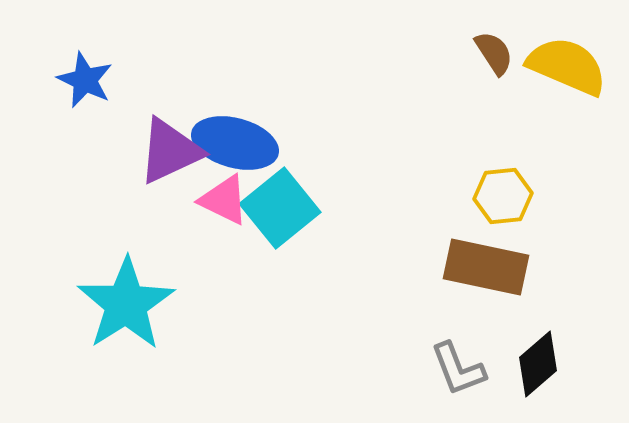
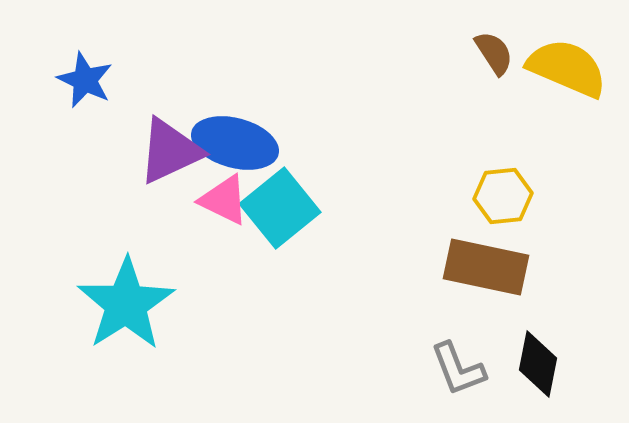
yellow semicircle: moved 2 px down
black diamond: rotated 38 degrees counterclockwise
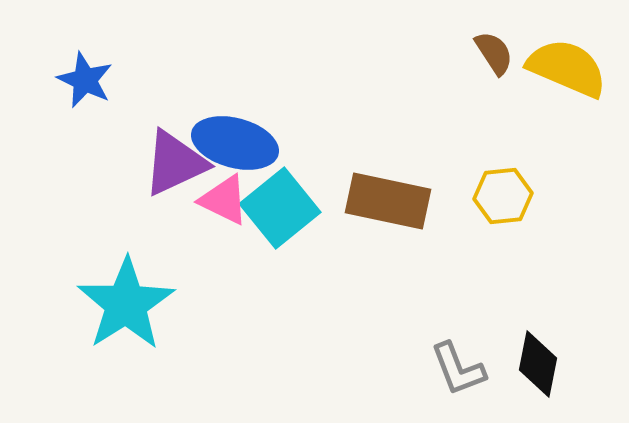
purple triangle: moved 5 px right, 12 px down
brown rectangle: moved 98 px left, 66 px up
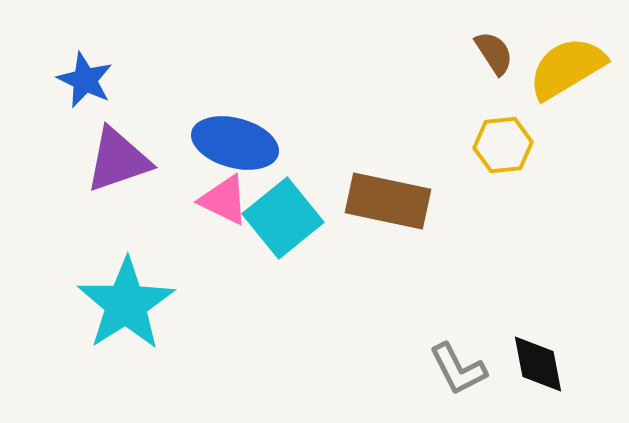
yellow semicircle: rotated 54 degrees counterclockwise
purple triangle: moved 57 px left, 3 px up; rotated 6 degrees clockwise
yellow hexagon: moved 51 px up
cyan square: moved 3 px right, 10 px down
black diamond: rotated 22 degrees counterclockwise
gray L-shape: rotated 6 degrees counterclockwise
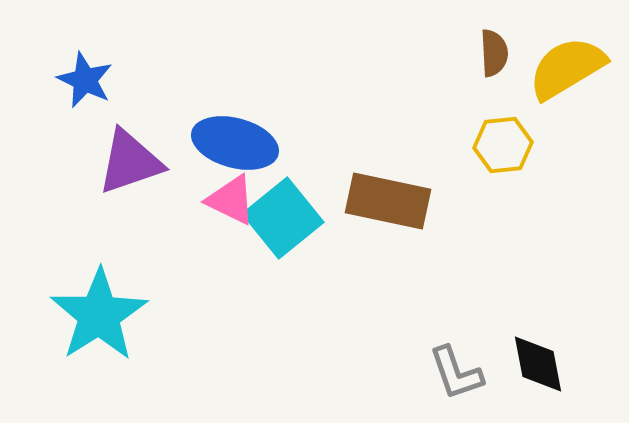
brown semicircle: rotated 30 degrees clockwise
purple triangle: moved 12 px right, 2 px down
pink triangle: moved 7 px right
cyan star: moved 27 px left, 11 px down
gray L-shape: moved 2 px left, 4 px down; rotated 8 degrees clockwise
